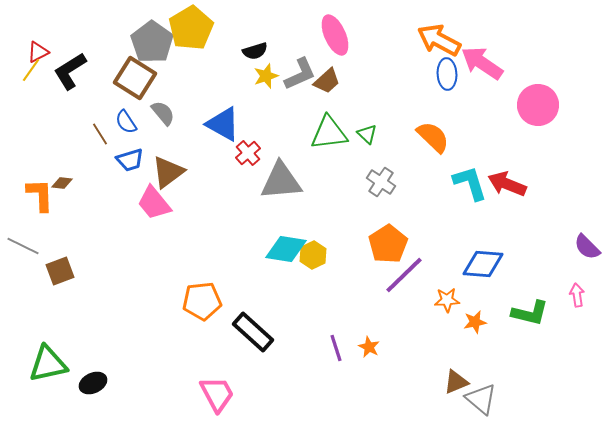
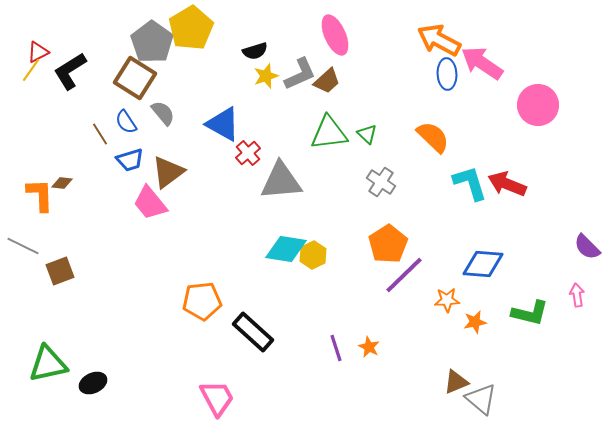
pink trapezoid at (154, 203): moved 4 px left
pink trapezoid at (217, 394): moved 4 px down
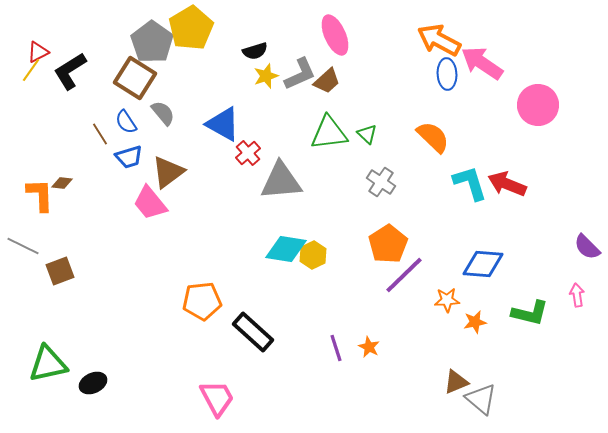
blue trapezoid at (130, 160): moved 1 px left, 3 px up
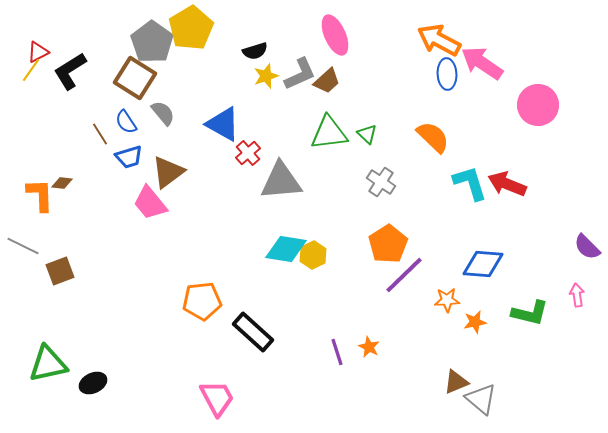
purple line at (336, 348): moved 1 px right, 4 px down
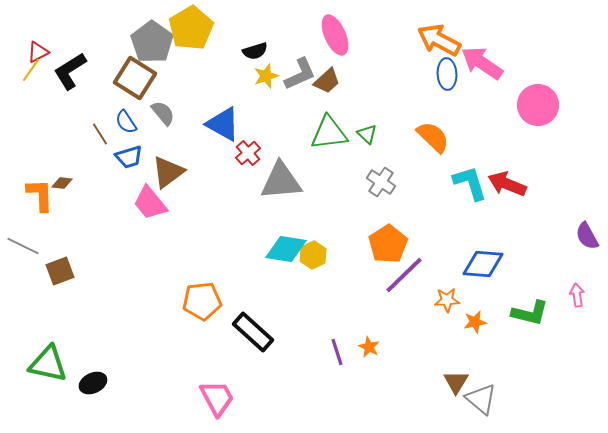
purple semicircle at (587, 247): moved 11 px up; rotated 16 degrees clockwise
green triangle at (48, 364): rotated 24 degrees clockwise
brown triangle at (456, 382): rotated 36 degrees counterclockwise
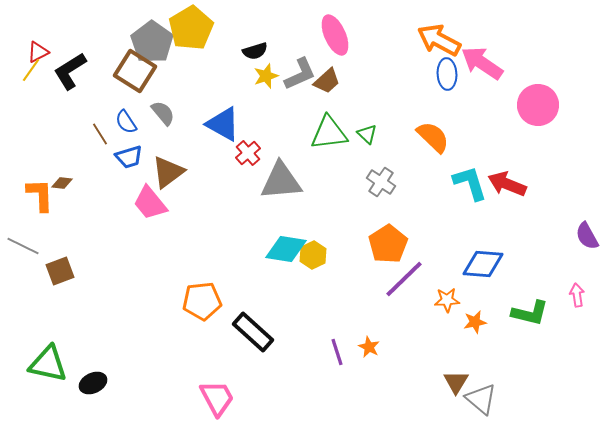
brown square at (135, 78): moved 7 px up
purple line at (404, 275): moved 4 px down
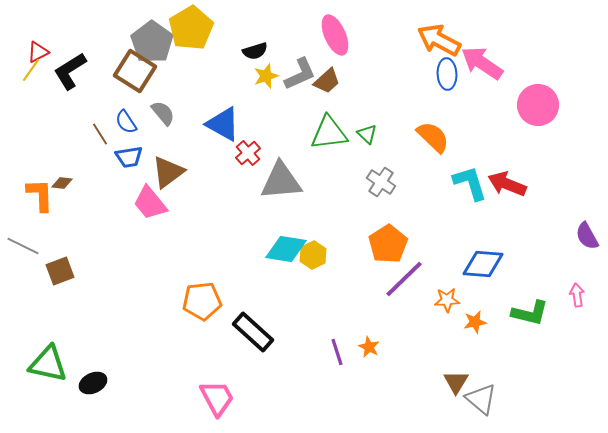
blue trapezoid at (129, 157): rotated 8 degrees clockwise
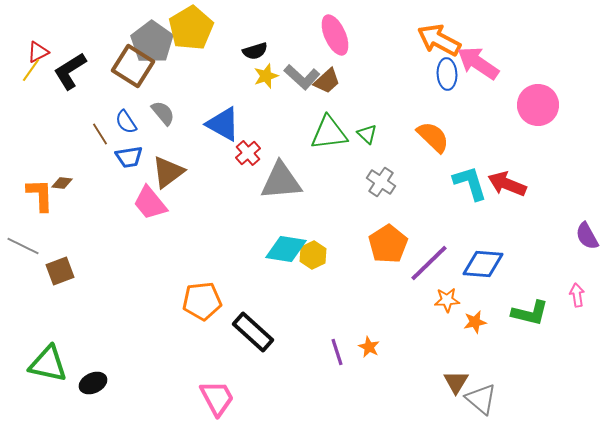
pink arrow at (482, 63): moved 4 px left
brown square at (135, 71): moved 2 px left, 5 px up
gray L-shape at (300, 74): moved 2 px right, 3 px down; rotated 66 degrees clockwise
purple line at (404, 279): moved 25 px right, 16 px up
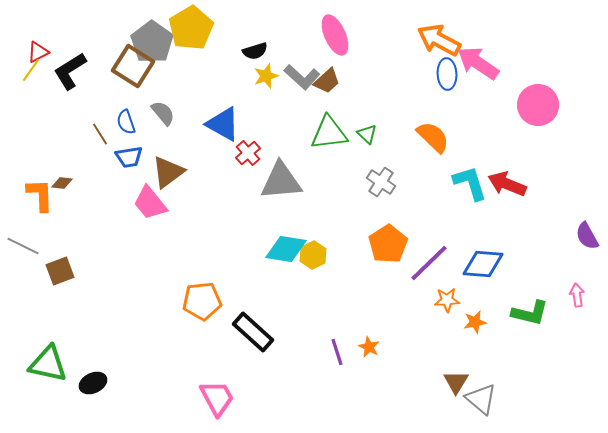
blue semicircle at (126, 122): rotated 15 degrees clockwise
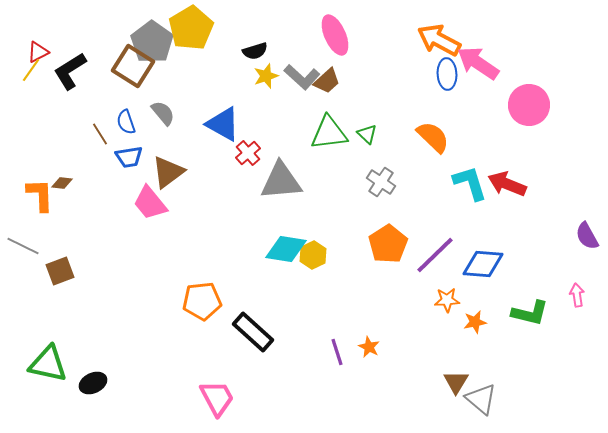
pink circle at (538, 105): moved 9 px left
purple line at (429, 263): moved 6 px right, 8 px up
